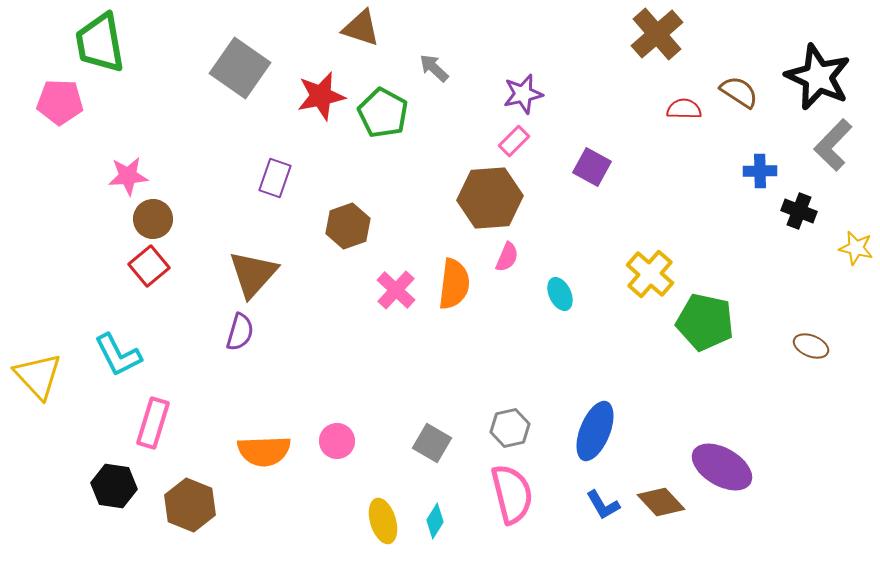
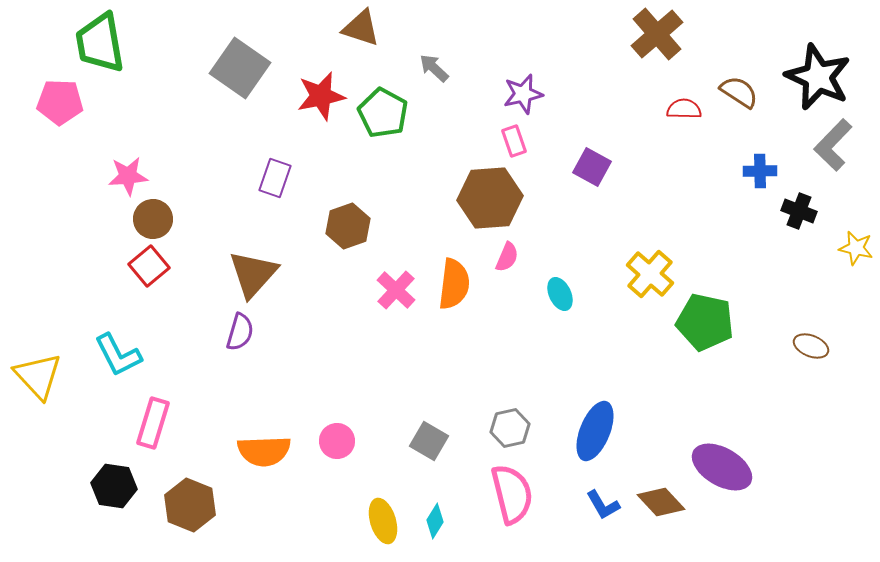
pink rectangle at (514, 141): rotated 64 degrees counterclockwise
gray square at (432, 443): moved 3 px left, 2 px up
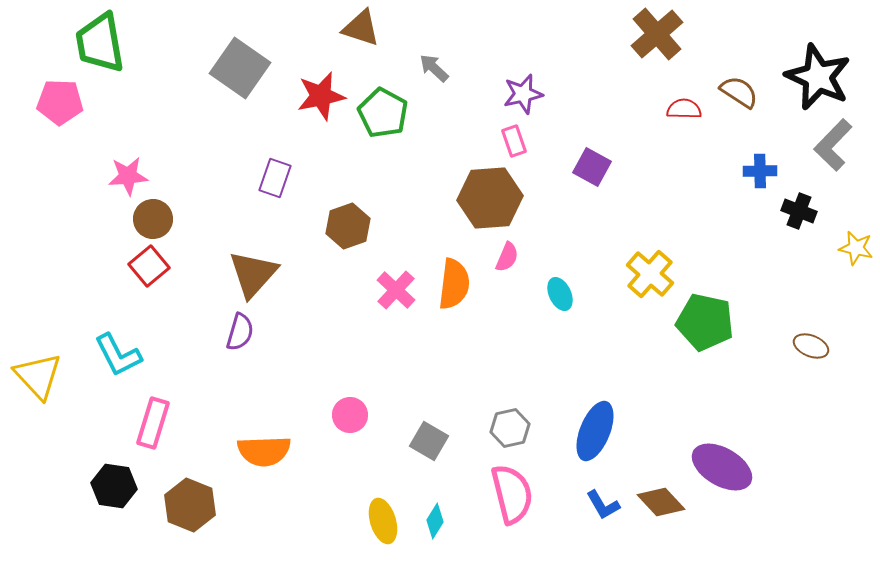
pink circle at (337, 441): moved 13 px right, 26 px up
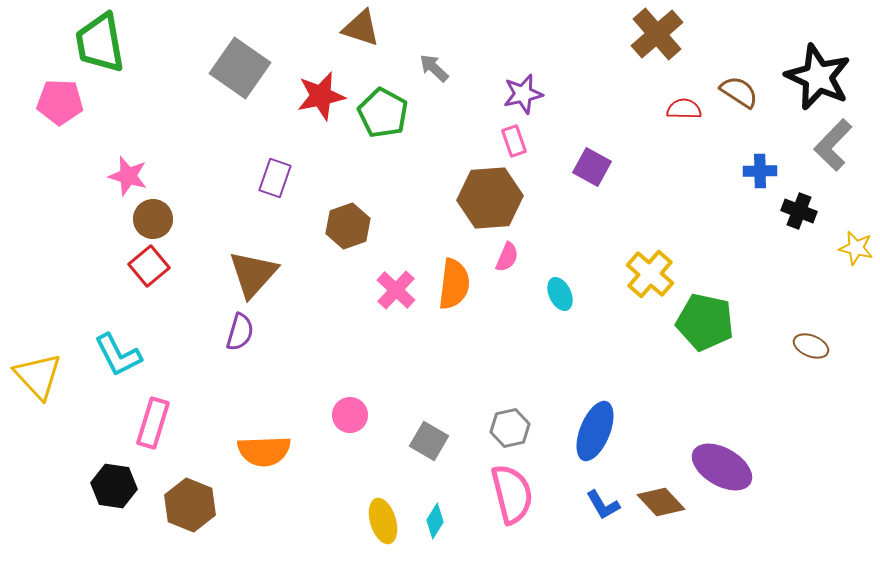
pink star at (128, 176): rotated 21 degrees clockwise
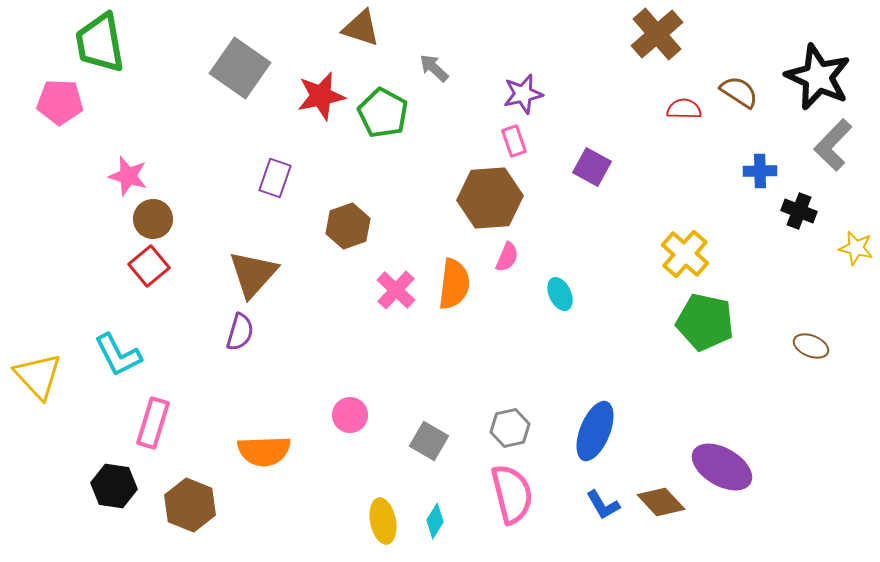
yellow cross at (650, 274): moved 35 px right, 20 px up
yellow ellipse at (383, 521): rotated 6 degrees clockwise
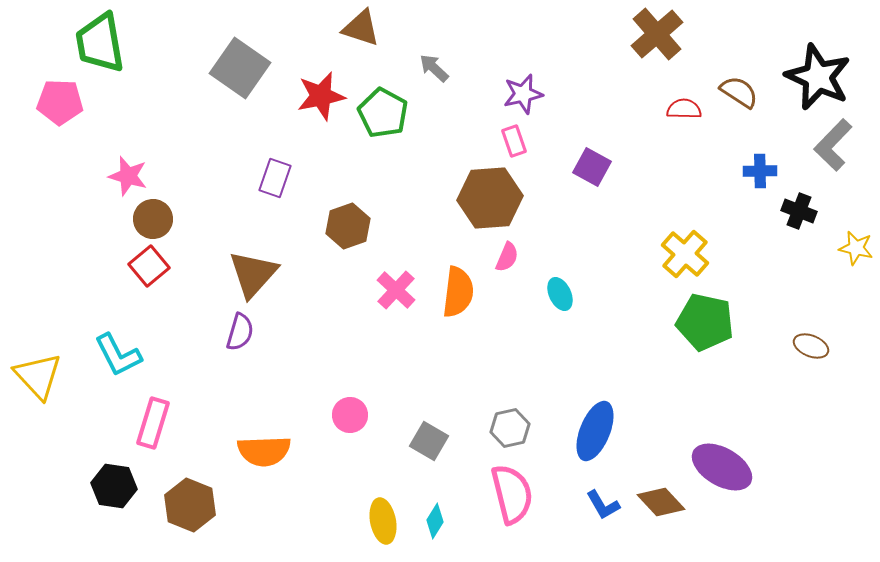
orange semicircle at (454, 284): moved 4 px right, 8 px down
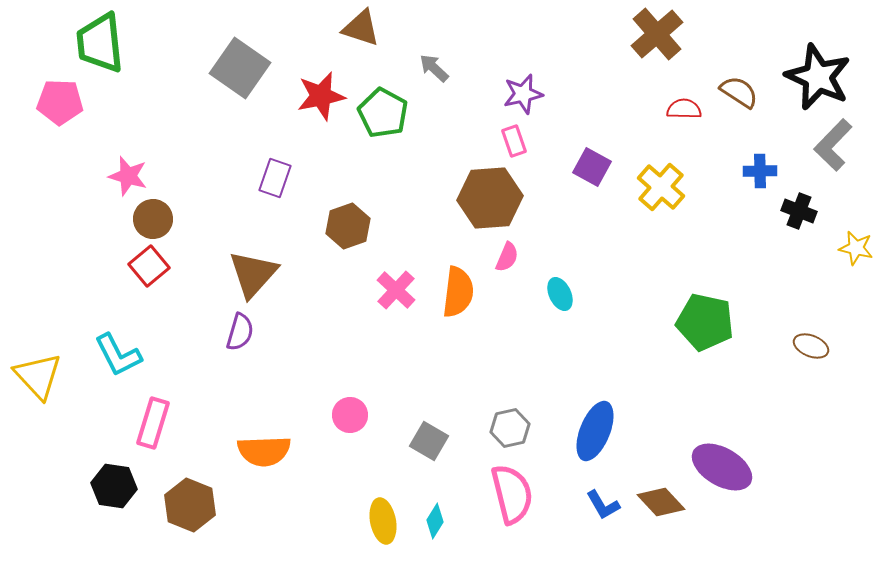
green trapezoid at (100, 43): rotated 4 degrees clockwise
yellow cross at (685, 254): moved 24 px left, 67 px up
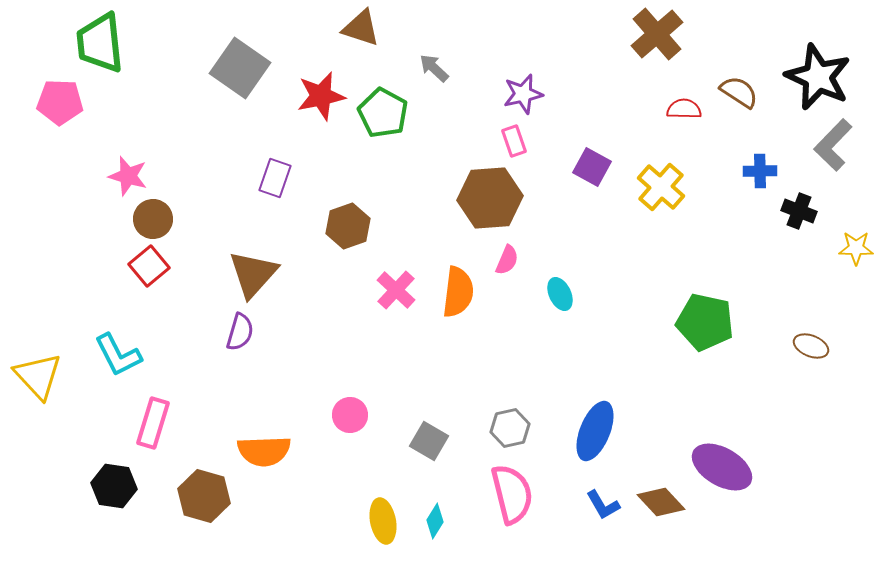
yellow star at (856, 248): rotated 12 degrees counterclockwise
pink semicircle at (507, 257): moved 3 px down
brown hexagon at (190, 505): moved 14 px right, 9 px up; rotated 6 degrees counterclockwise
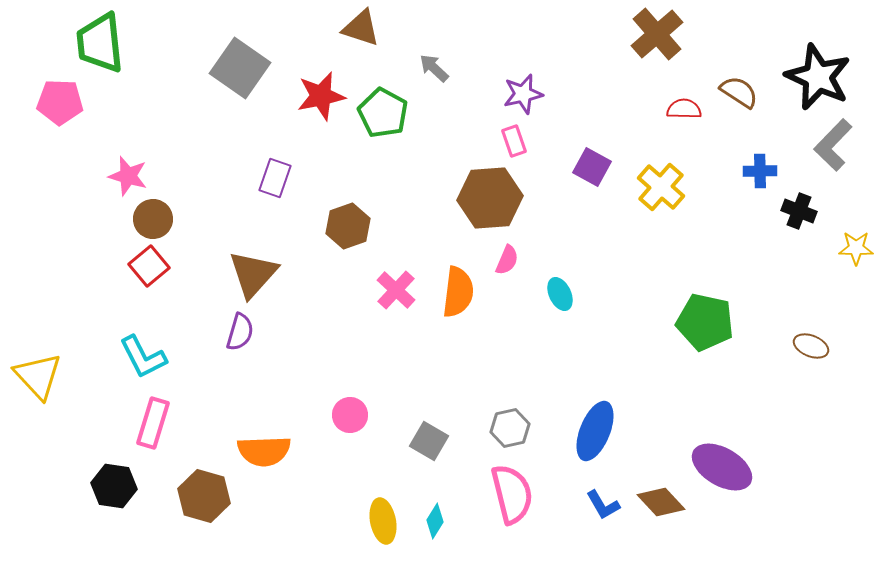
cyan L-shape at (118, 355): moved 25 px right, 2 px down
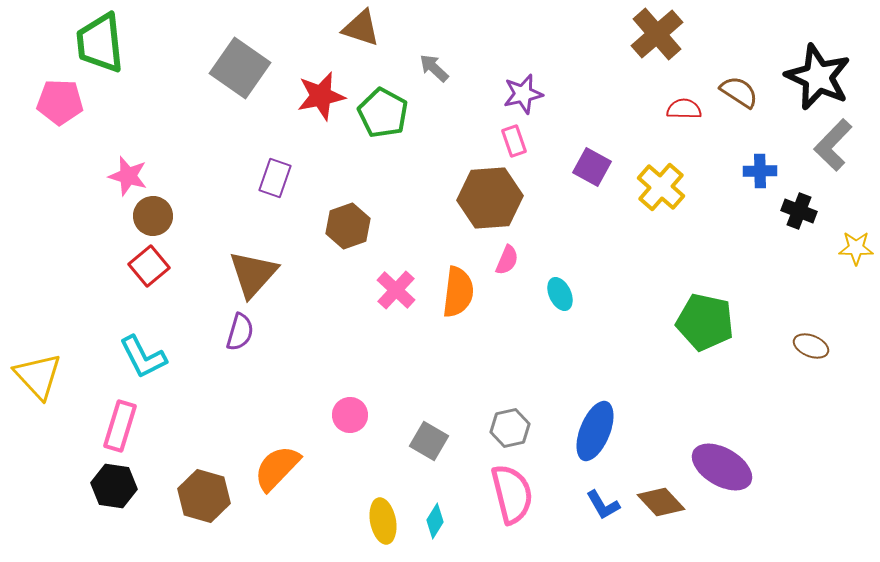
brown circle at (153, 219): moved 3 px up
pink rectangle at (153, 423): moved 33 px left, 3 px down
orange semicircle at (264, 451): moved 13 px right, 17 px down; rotated 136 degrees clockwise
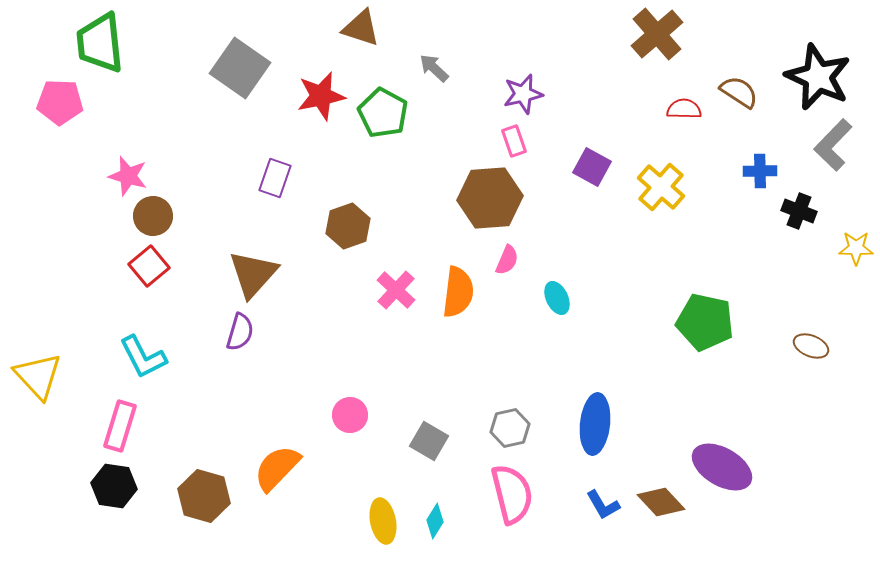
cyan ellipse at (560, 294): moved 3 px left, 4 px down
blue ellipse at (595, 431): moved 7 px up; rotated 16 degrees counterclockwise
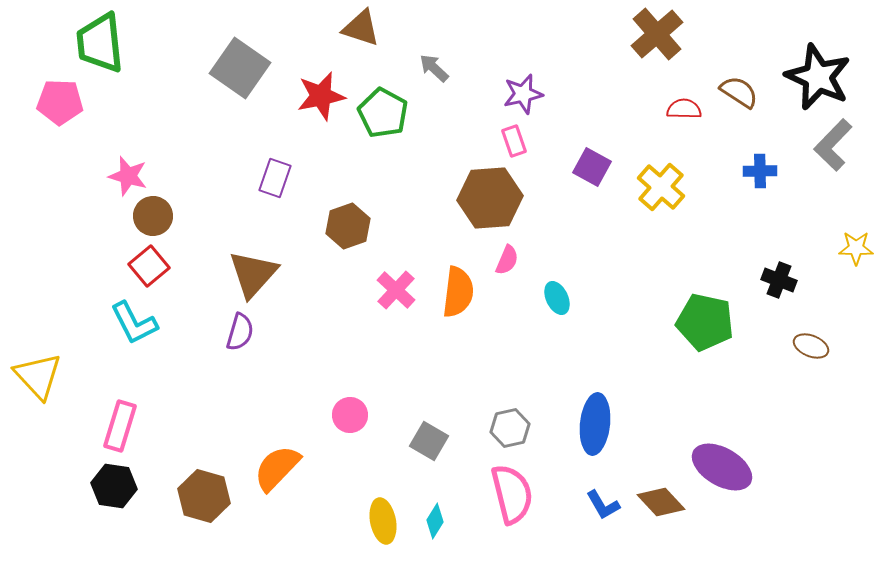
black cross at (799, 211): moved 20 px left, 69 px down
cyan L-shape at (143, 357): moved 9 px left, 34 px up
